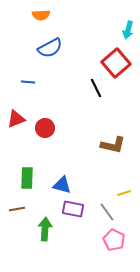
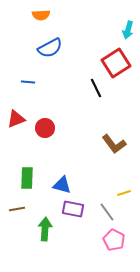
red square: rotated 8 degrees clockwise
brown L-shape: moved 1 px right, 1 px up; rotated 40 degrees clockwise
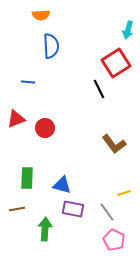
blue semicircle: moved 1 px right, 2 px up; rotated 65 degrees counterclockwise
black line: moved 3 px right, 1 px down
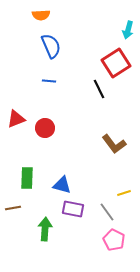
blue semicircle: rotated 20 degrees counterclockwise
blue line: moved 21 px right, 1 px up
brown line: moved 4 px left, 1 px up
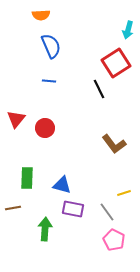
red triangle: rotated 30 degrees counterclockwise
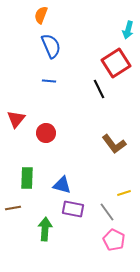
orange semicircle: rotated 114 degrees clockwise
red circle: moved 1 px right, 5 px down
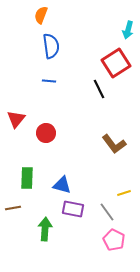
blue semicircle: rotated 15 degrees clockwise
